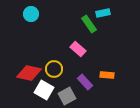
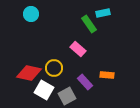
yellow circle: moved 1 px up
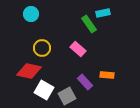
yellow circle: moved 12 px left, 20 px up
red diamond: moved 2 px up
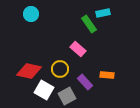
yellow circle: moved 18 px right, 21 px down
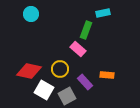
green rectangle: moved 3 px left, 6 px down; rotated 54 degrees clockwise
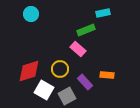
green rectangle: rotated 48 degrees clockwise
red diamond: rotated 30 degrees counterclockwise
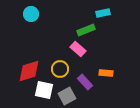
orange rectangle: moved 1 px left, 2 px up
white square: rotated 18 degrees counterclockwise
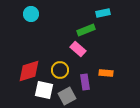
yellow circle: moved 1 px down
purple rectangle: rotated 35 degrees clockwise
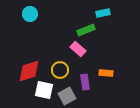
cyan circle: moved 1 px left
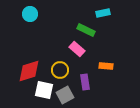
green rectangle: rotated 48 degrees clockwise
pink rectangle: moved 1 px left
orange rectangle: moved 7 px up
gray square: moved 2 px left, 1 px up
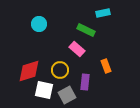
cyan circle: moved 9 px right, 10 px down
orange rectangle: rotated 64 degrees clockwise
purple rectangle: rotated 14 degrees clockwise
gray square: moved 2 px right
